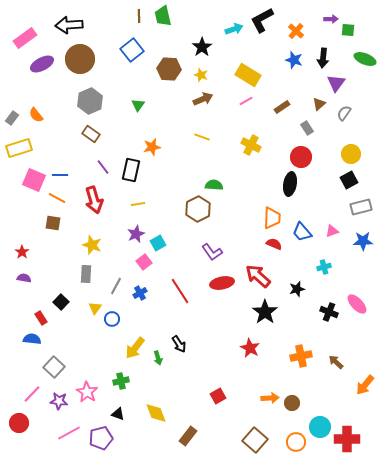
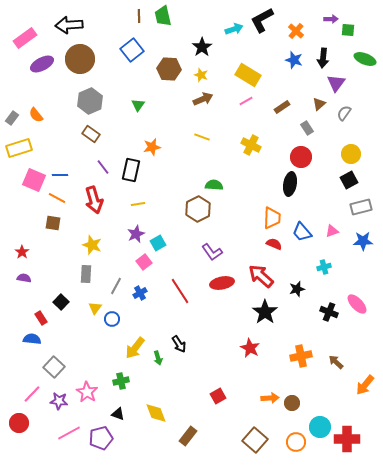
red arrow at (258, 276): moved 3 px right
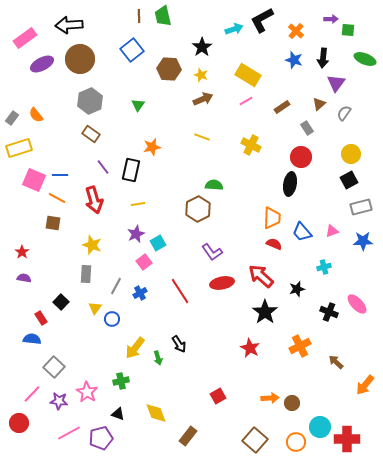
orange cross at (301, 356): moved 1 px left, 10 px up; rotated 15 degrees counterclockwise
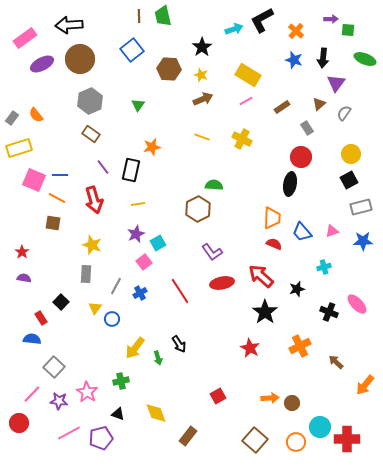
yellow cross at (251, 145): moved 9 px left, 6 px up
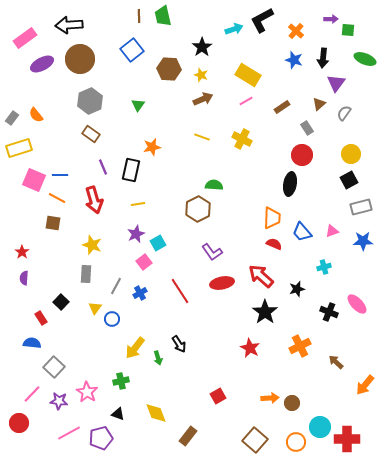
red circle at (301, 157): moved 1 px right, 2 px up
purple line at (103, 167): rotated 14 degrees clockwise
purple semicircle at (24, 278): rotated 96 degrees counterclockwise
blue semicircle at (32, 339): moved 4 px down
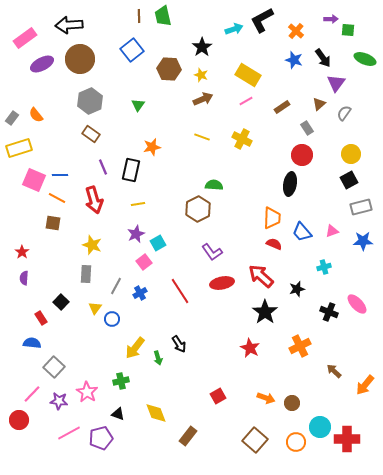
black arrow at (323, 58): rotated 42 degrees counterclockwise
brown arrow at (336, 362): moved 2 px left, 9 px down
orange arrow at (270, 398): moved 4 px left; rotated 24 degrees clockwise
red circle at (19, 423): moved 3 px up
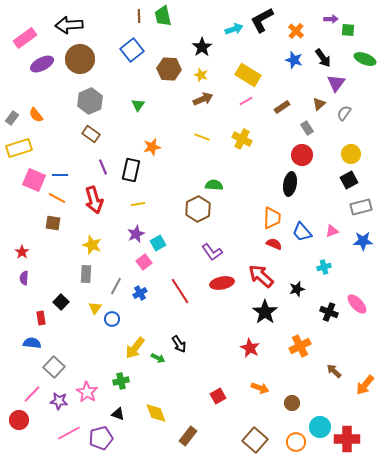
red rectangle at (41, 318): rotated 24 degrees clockwise
green arrow at (158, 358): rotated 48 degrees counterclockwise
orange arrow at (266, 398): moved 6 px left, 10 px up
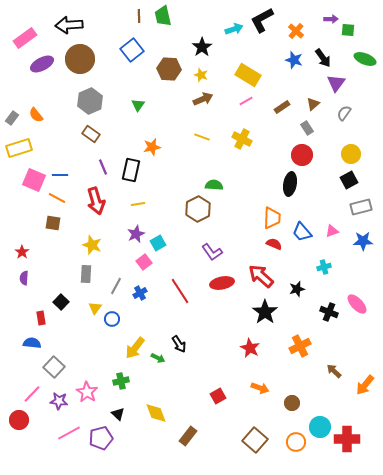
brown triangle at (319, 104): moved 6 px left
red arrow at (94, 200): moved 2 px right, 1 px down
black triangle at (118, 414): rotated 24 degrees clockwise
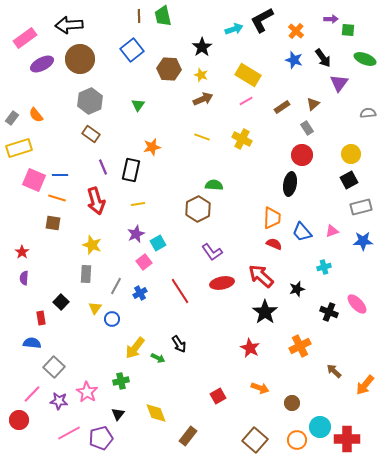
purple triangle at (336, 83): moved 3 px right
gray semicircle at (344, 113): moved 24 px right; rotated 49 degrees clockwise
orange line at (57, 198): rotated 12 degrees counterclockwise
black triangle at (118, 414): rotated 24 degrees clockwise
orange circle at (296, 442): moved 1 px right, 2 px up
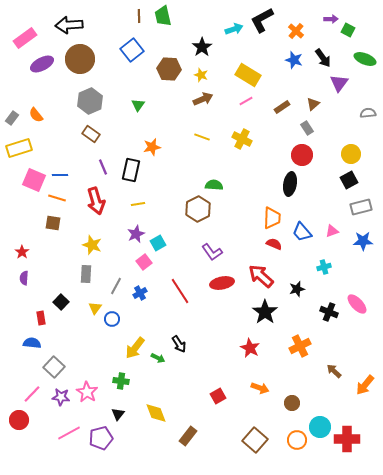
green square at (348, 30): rotated 24 degrees clockwise
green cross at (121, 381): rotated 21 degrees clockwise
purple star at (59, 401): moved 2 px right, 4 px up
